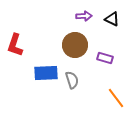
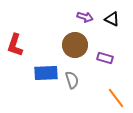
purple arrow: moved 1 px right, 1 px down; rotated 21 degrees clockwise
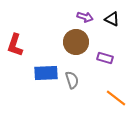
brown circle: moved 1 px right, 3 px up
orange line: rotated 15 degrees counterclockwise
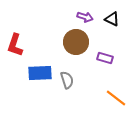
blue rectangle: moved 6 px left
gray semicircle: moved 5 px left
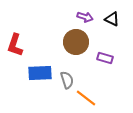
orange line: moved 30 px left
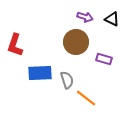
purple rectangle: moved 1 px left, 1 px down
